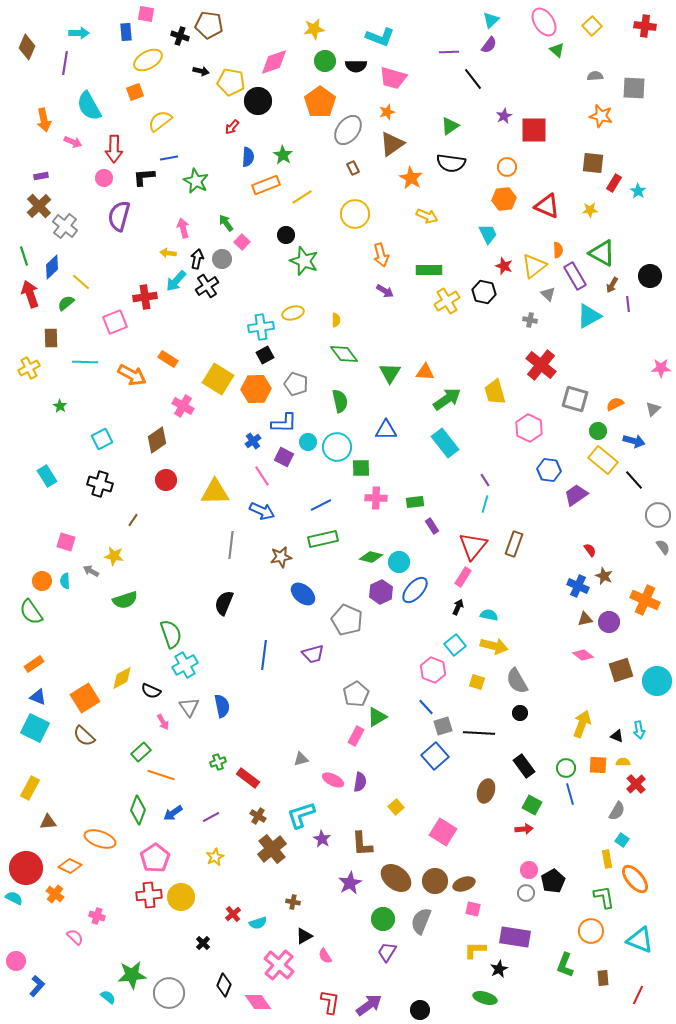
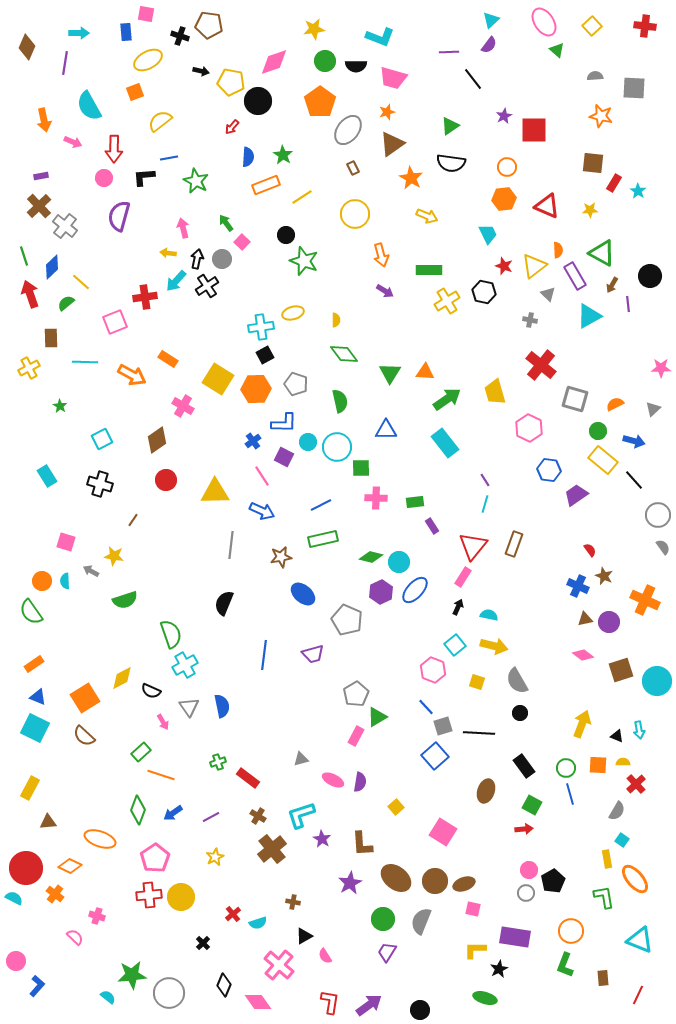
orange circle at (591, 931): moved 20 px left
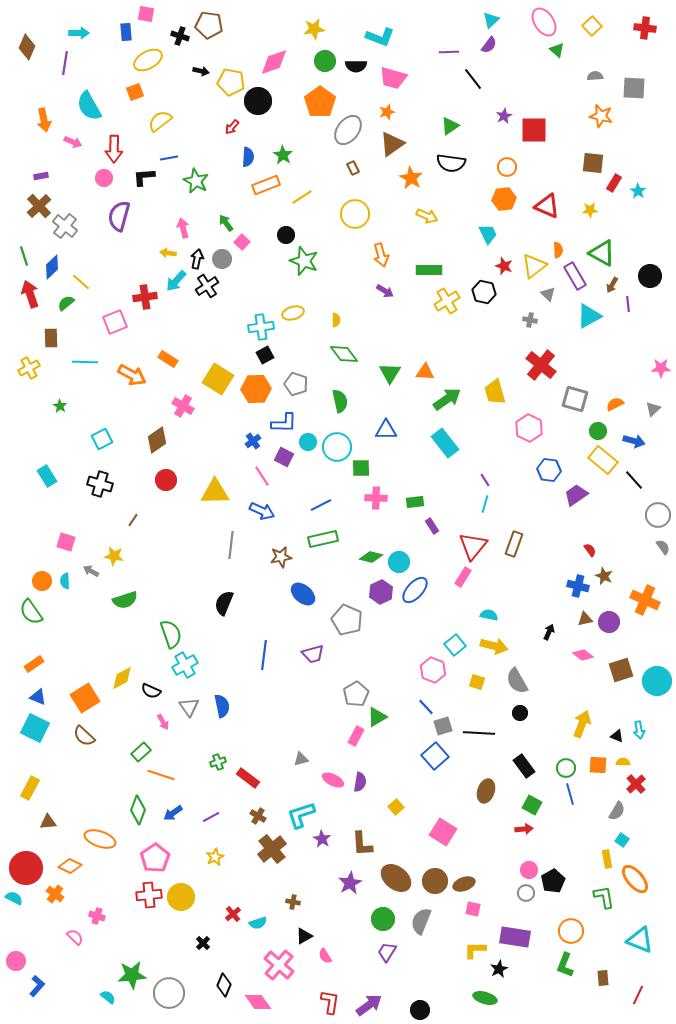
red cross at (645, 26): moved 2 px down
blue cross at (578, 586): rotated 10 degrees counterclockwise
black arrow at (458, 607): moved 91 px right, 25 px down
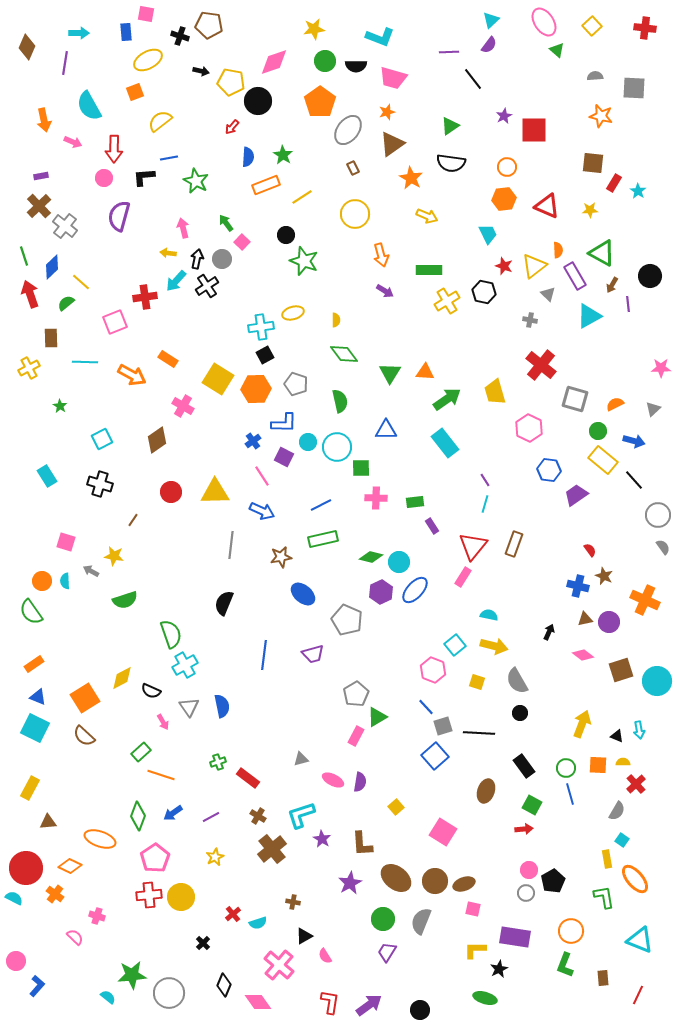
red circle at (166, 480): moved 5 px right, 12 px down
green diamond at (138, 810): moved 6 px down
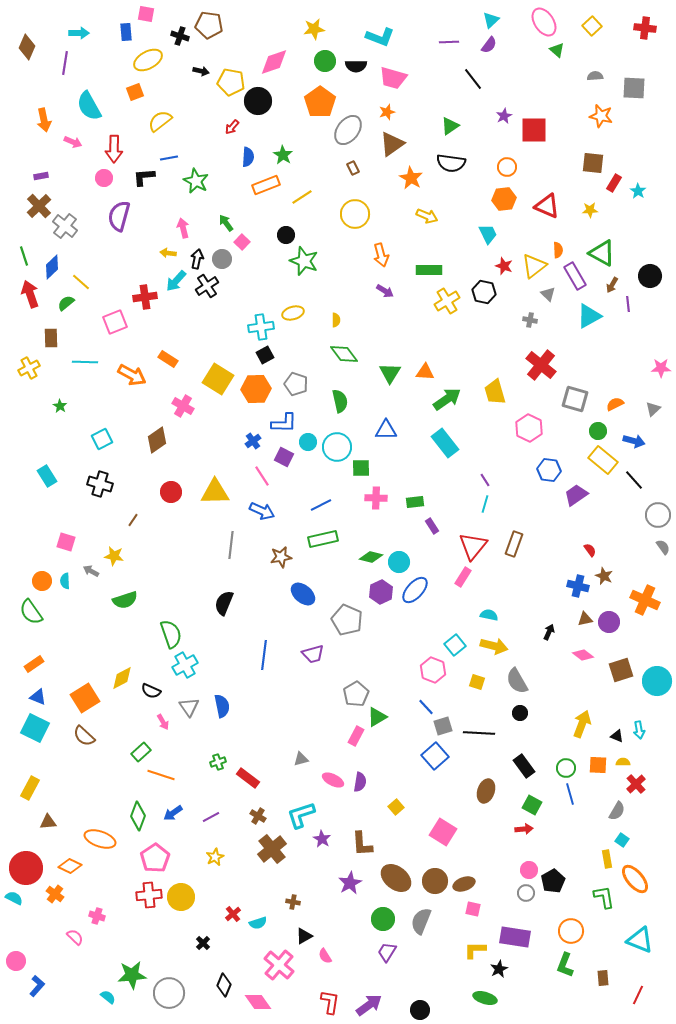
purple line at (449, 52): moved 10 px up
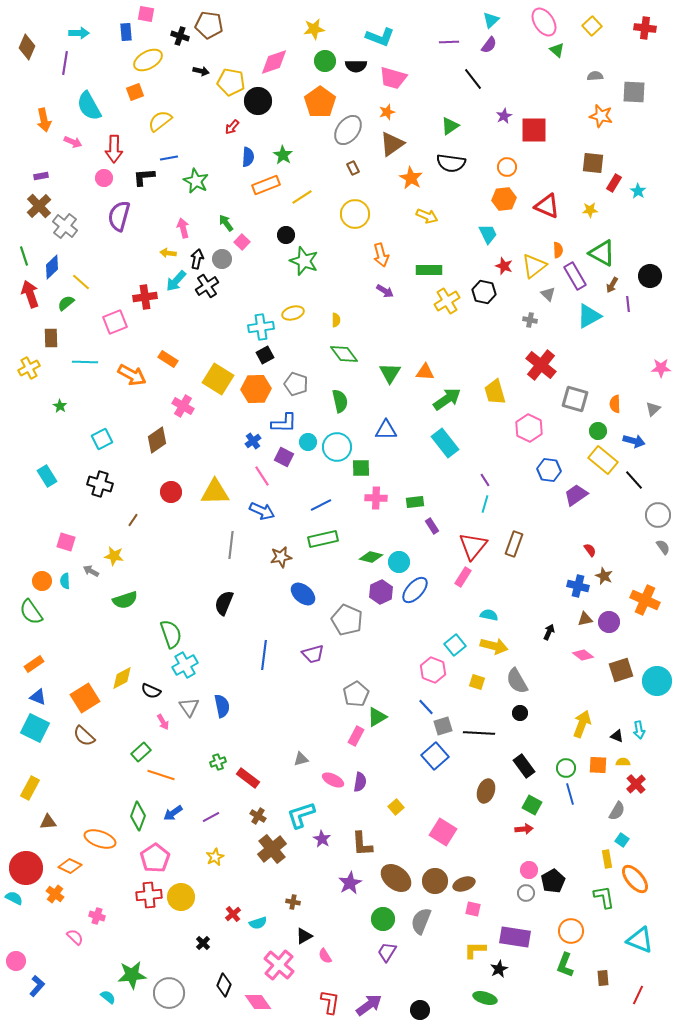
gray square at (634, 88): moved 4 px down
orange semicircle at (615, 404): rotated 66 degrees counterclockwise
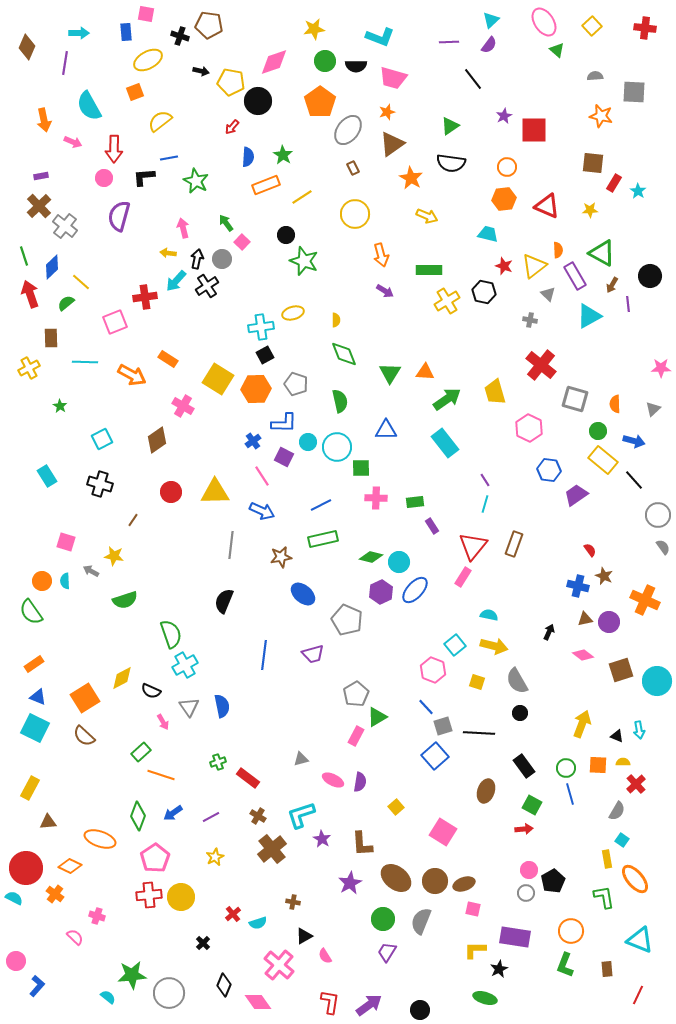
cyan trapezoid at (488, 234): rotated 50 degrees counterclockwise
green diamond at (344, 354): rotated 16 degrees clockwise
black semicircle at (224, 603): moved 2 px up
brown rectangle at (603, 978): moved 4 px right, 9 px up
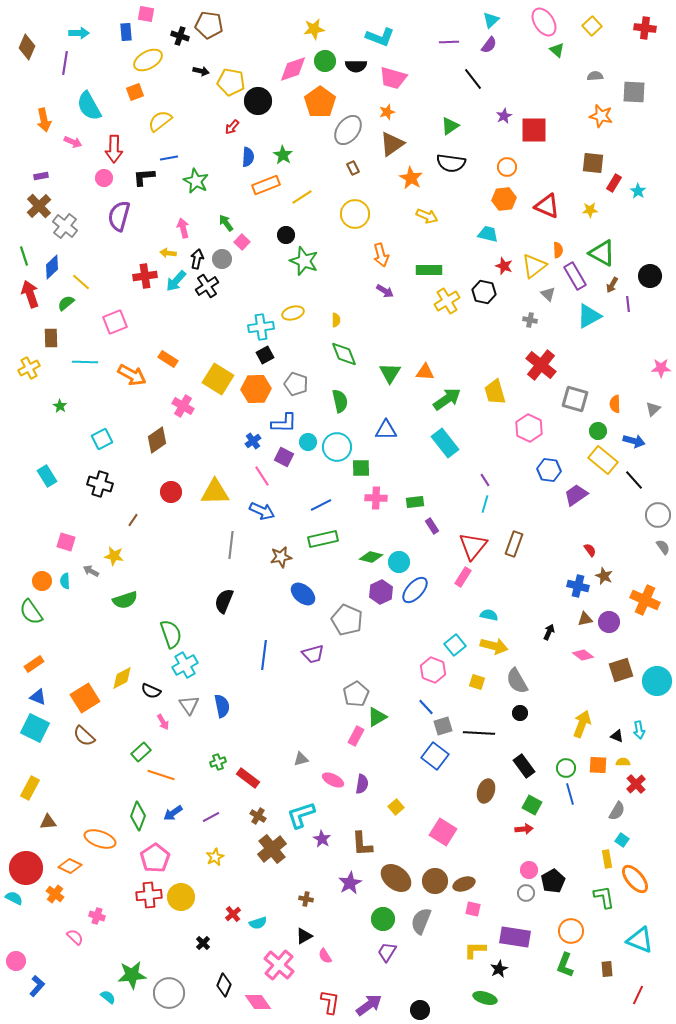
pink diamond at (274, 62): moved 19 px right, 7 px down
red cross at (145, 297): moved 21 px up
gray triangle at (189, 707): moved 2 px up
blue square at (435, 756): rotated 12 degrees counterclockwise
purple semicircle at (360, 782): moved 2 px right, 2 px down
brown cross at (293, 902): moved 13 px right, 3 px up
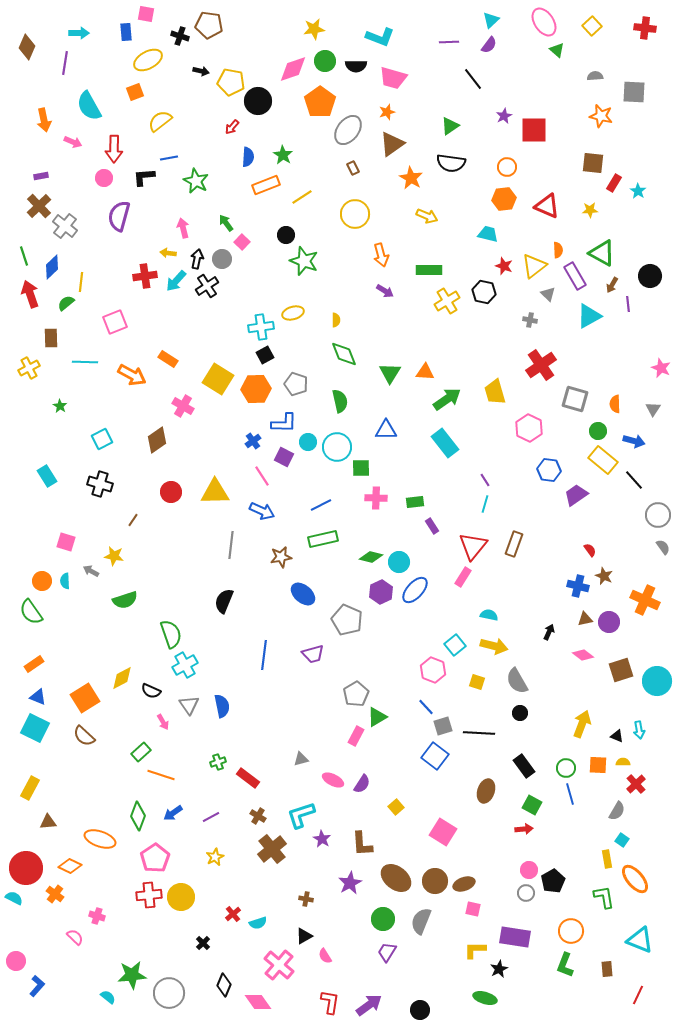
yellow line at (81, 282): rotated 54 degrees clockwise
red cross at (541, 365): rotated 16 degrees clockwise
pink star at (661, 368): rotated 24 degrees clockwise
gray triangle at (653, 409): rotated 14 degrees counterclockwise
purple semicircle at (362, 784): rotated 24 degrees clockwise
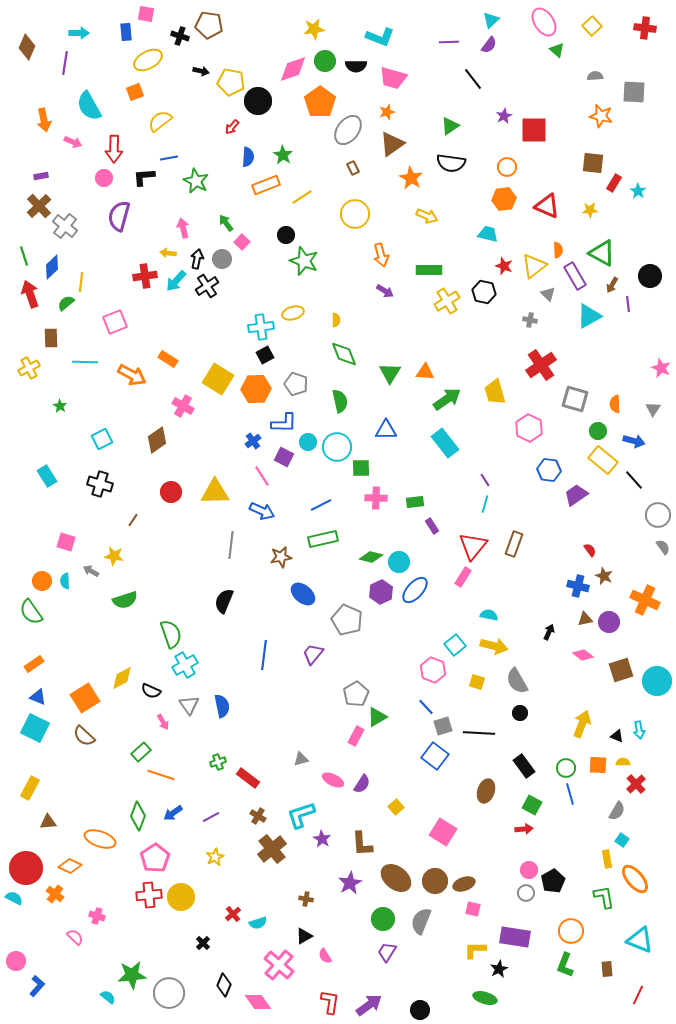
purple trapezoid at (313, 654): rotated 145 degrees clockwise
